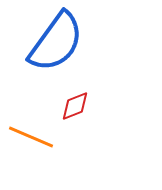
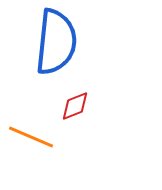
blue semicircle: rotated 30 degrees counterclockwise
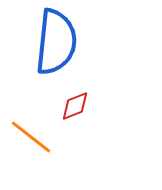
orange line: rotated 15 degrees clockwise
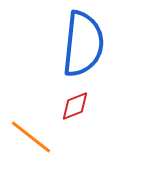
blue semicircle: moved 27 px right, 2 px down
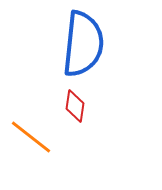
red diamond: rotated 60 degrees counterclockwise
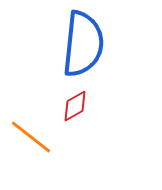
red diamond: rotated 52 degrees clockwise
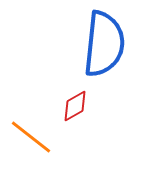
blue semicircle: moved 21 px right
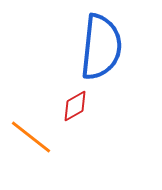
blue semicircle: moved 3 px left, 3 px down
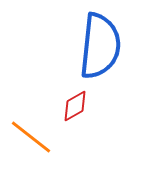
blue semicircle: moved 1 px left, 1 px up
